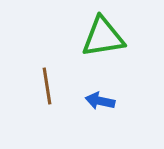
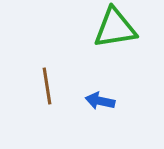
green triangle: moved 12 px right, 9 px up
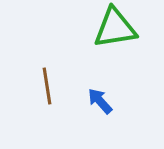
blue arrow: rotated 36 degrees clockwise
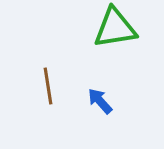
brown line: moved 1 px right
